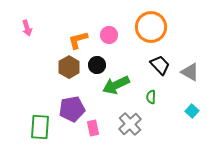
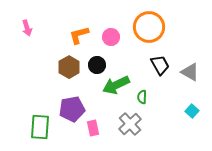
orange circle: moved 2 px left
pink circle: moved 2 px right, 2 px down
orange L-shape: moved 1 px right, 5 px up
black trapezoid: rotated 15 degrees clockwise
green semicircle: moved 9 px left
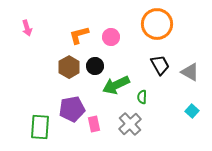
orange circle: moved 8 px right, 3 px up
black circle: moved 2 px left, 1 px down
pink rectangle: moved 1 px right, 4 px up
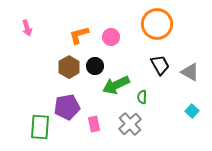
purple pentagon: moved 5 px left, 2 px up
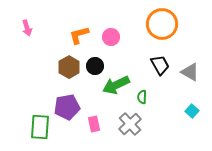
orange circle: moved 5 px right
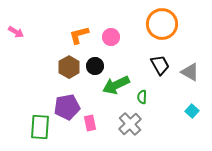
pink arrow: moved 11 px left, 4 px down; rotated 42 degrees counterclockwise
pink rectangle: moved 4 px left, 1 px up
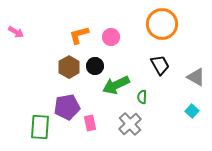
gray triangle: moved 6 px right, 5 px down
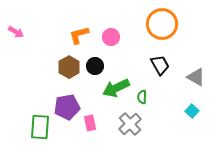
green arrow: moved 3 px down
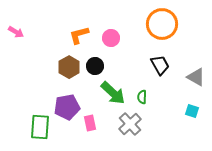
pink circle: moved 1 px down
green arrow: moved 3 px left, 5 px down; rotated 112 degrees counterclockwise
cyan square: rotated 24 degrees counterclockwise
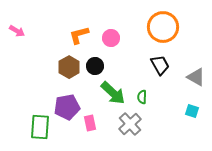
orange circle: moved 1 px right, 3 px down
pink arrow: moved 1 px right, 1 px up
